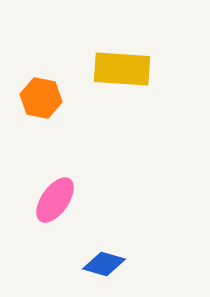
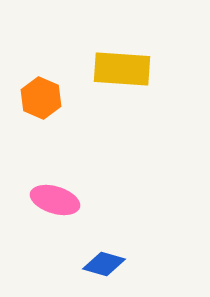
orange hexagon: rotated 12 degrees clockwise
pink ellipse: rotated 72 degrees clockwise
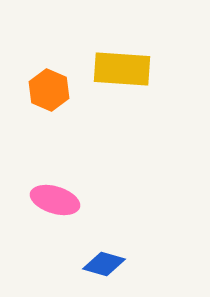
orange hexagon: moved 8 px right, 8 px up
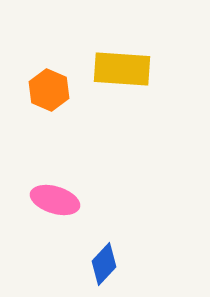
blue diamond: rotated 63 degrees counterclockwise
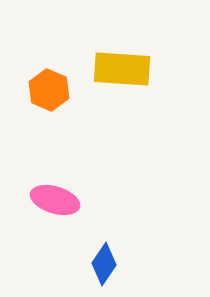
blue diamond: rotated 9 degrees counterclockwise
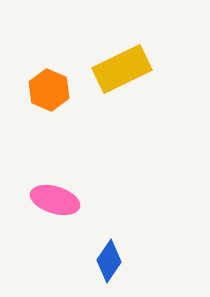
yellow rectangle: rotated 30 degrees counterclockwise
blue diamond: moved 5 px right, 3 px up
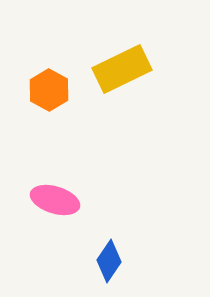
orange hexagon: rotated 6 degrees clockwise
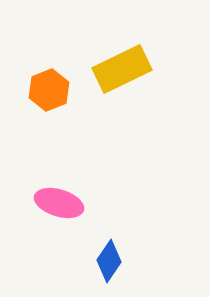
orange hexagon: rotated 9 degrees clockwise
pink ellipse: moved 4 px right, 3 px down
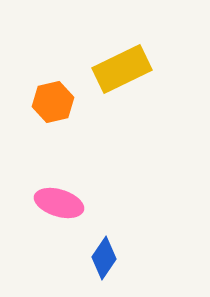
orange hexagon: moved 4 px right, 12 px down; rotated 9 degrees clockwise
blue diamond: moved 5 px left, 3 px up
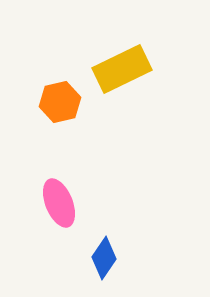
orange hexagon: moved 7 px right
pink ellipse: rotated 51 degrees clockwise
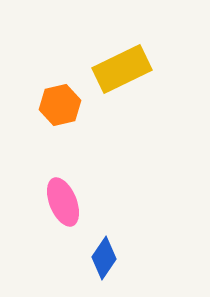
orange hexagon: moved 3 px down
pink ellipse: moved 4 px right, 1 px up
